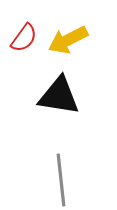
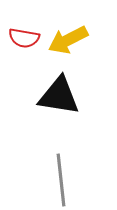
red semicircle: rotated 64 degrees clockwise
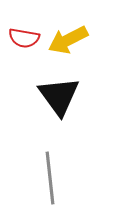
black triangle: rotated 45 degrees clockwise
gray line: moved 11 px left, 2 px up
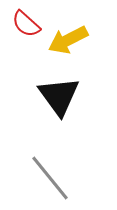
red semicircle: moved 2 px right, 14 px up; rotated 32 degrees clockwise
gray line: rotated 33 degrees counterclockwise
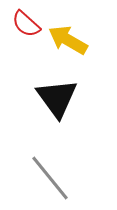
yellow arrow: rotated 57 degrees clockwise
black triangle: moved 2 px left, 2 px down
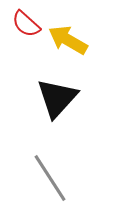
black triangle: rotated 18 degrees clockwise
gray line: rotated 6 degrees clockwise
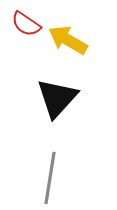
red semicircle: rotated 8 degrees counterclockwise
gray line: rotated 42 degrees clockwise
